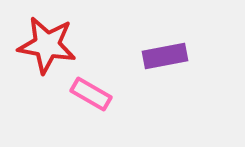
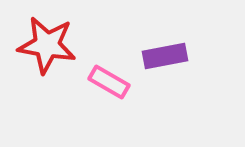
pink rectangle: moved 18 px right, 12 px up
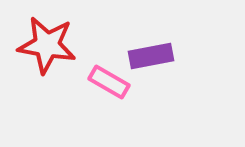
purple rectangle: moved 14 px left
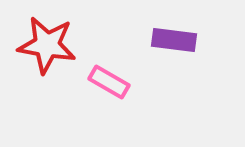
purple rectangle: moved 23 px right, 16 px up; rotated 18 degrees clockwise
